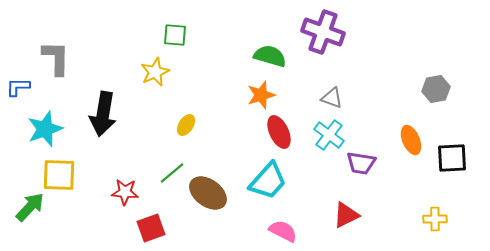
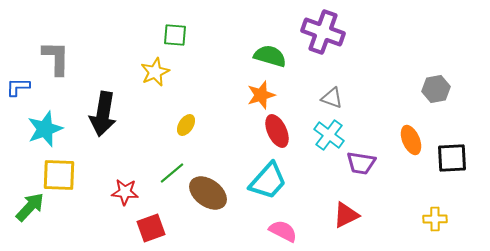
red ellipse: moved 2 px left, 1 px up
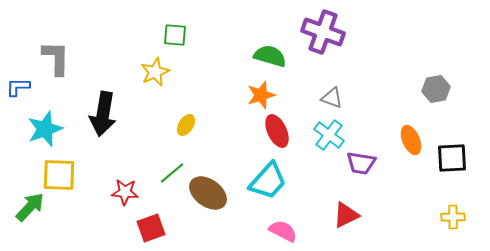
yellow cross: moved 18 px right, 2 px up
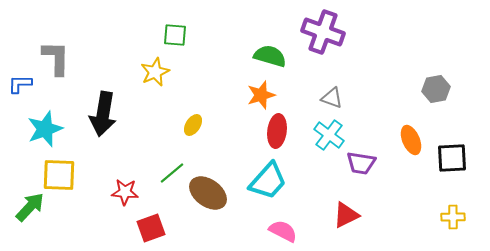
blue L-shape: moved 2 px right, 3 px up
yellow ellipse: moved 7 px right
red ellipse: rotated 32 degrees clockwise
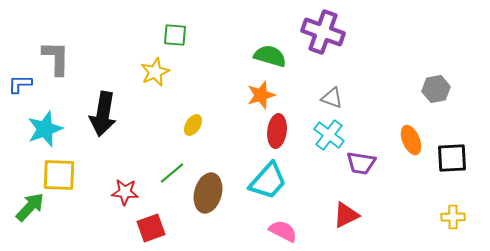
brown ellipse: rotated 69 degrees clockwise
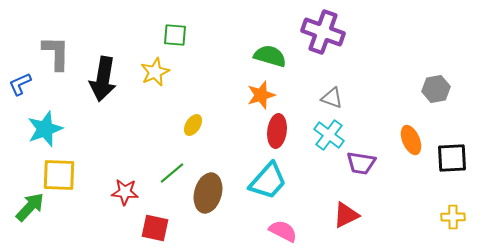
gray L-shape: moved 5 px up
blue L-shape: rotated 25 degrees counterclockwise
black arrow: moved 35 px up
red square: moved 4 px right; rotated 32 degrees clockwise
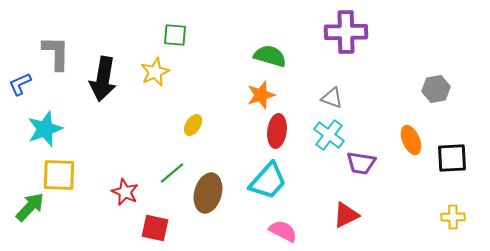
purple cross: moved 23 px right; rotated 21 degrees counterclockwise
red star: rotated 20 degrees clockwise
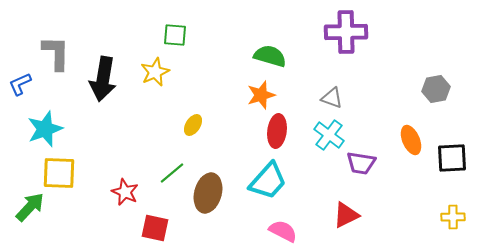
yellow square: moved 2 px up
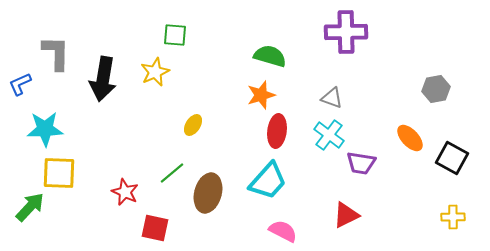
cyan star: rotated 18 degrees clockwise
orange ellipse: moved 1 px left, 2 px up; rotated 20 degrees counterclockwise
black square: rotated 32 degrees clockwise
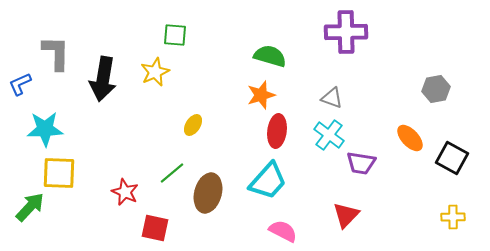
red triangle: rotated 20 degrees counterclockwise
